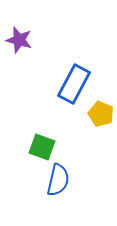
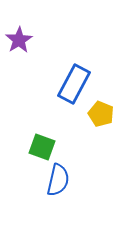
purple star: rotated 24 degrees clockwise
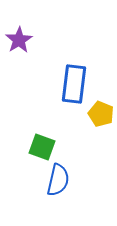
blue rectangle: rotated 21 degrees counterclockwise
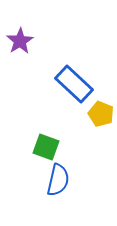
purple star: moved 1 px right, 1 px down
blue rectangle: rotated 54 degrees counterclockwise
green square: moved 4 px right
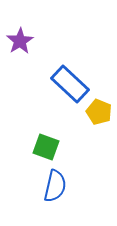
blue rectangle: moved 4 px left
yellow pentagon: moved 2 px left, 2 px up
blue semicircle: moved 3 px left, 6 px down
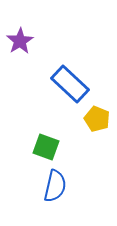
yellow pentagon: moved 2 px left, 7 px down
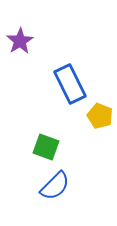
blue rectangle: rotated 21 degrees clockwise
yellow pentagon: moved 3 px right, 3 px up
blue semicircle: rotated 32 degrees clockwise
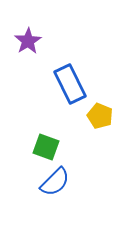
purple star: moved 8 px right
blue semicircle: moved 4 px up
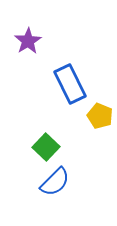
green square: rotated 24 degrees clockwise
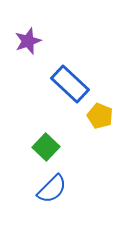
purple star: rotated 12 degrees clockwise
blue rectangle: rotated 21 degrees counterclockwise
blue semicircle: moved 3 px left, 7 px down
